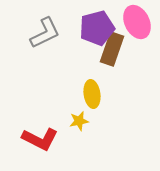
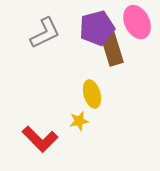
brown rectangle: rotated 36 degrees counterclockwise
yellow ellipse: rotated 8 degrees counterclockwise
red L-shape: rotated 18 degrees clockwise
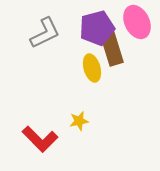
yellow ellipse: moved 26 px up
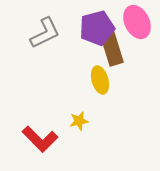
yellow ellipse: moved 8 px right, 12 px down
